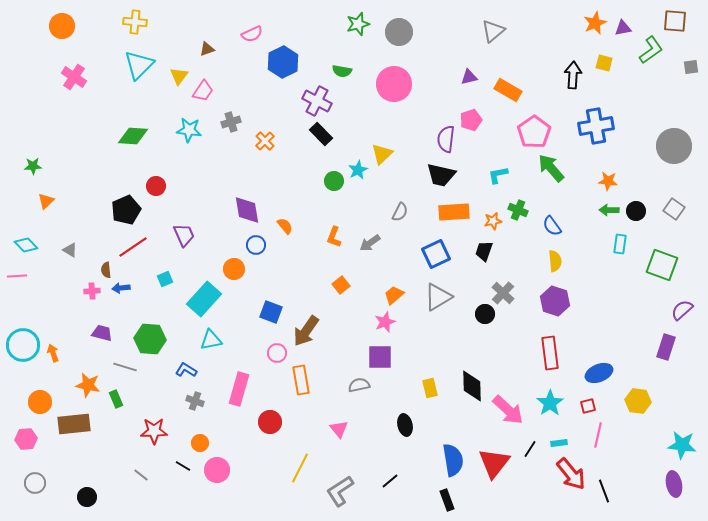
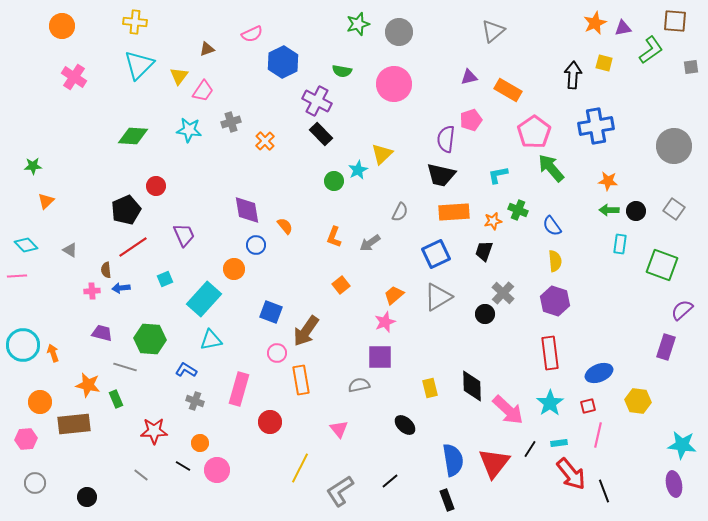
black ellipse at (405, 425): rotated 35 degrees counterclockwise
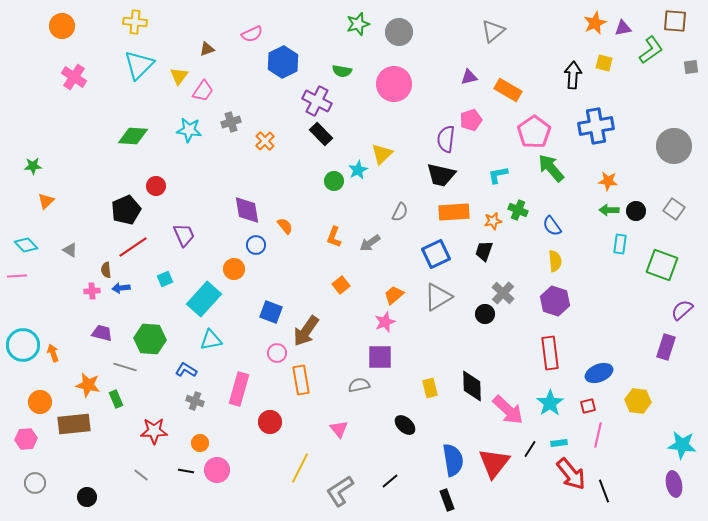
black line at (183, 466): moved 3 px right, 5 px down; rotated 21 degrees counterclockwise
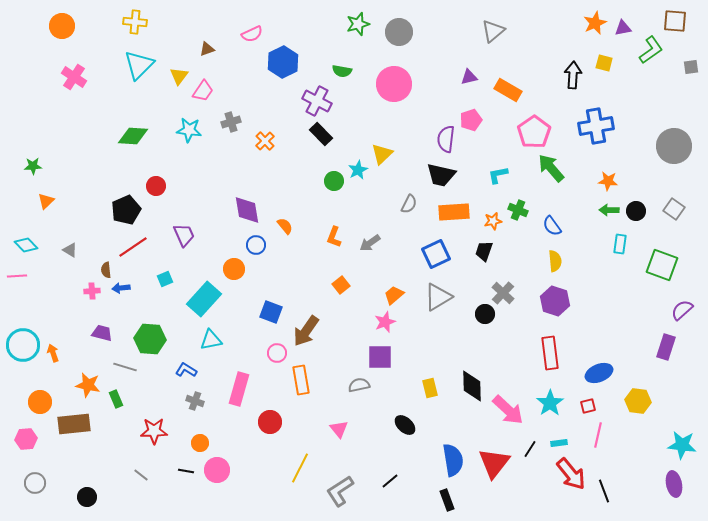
gray semicircle at (400, 212): moved 9 px right, 8 px up
